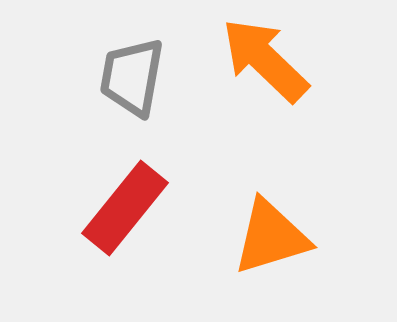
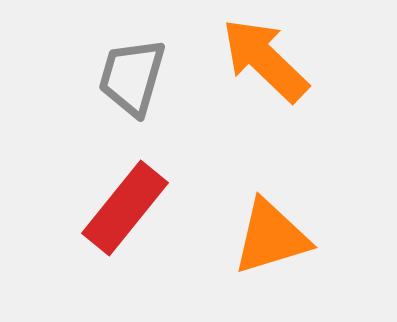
gray trapezoid: rotated 6 degrees clockwise
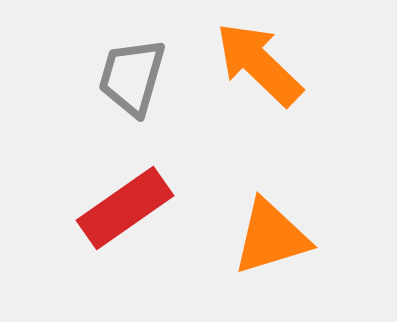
orange arrow: moved 6 px left, 4 px down
red rectangle: rotated 16 degrees clockwise
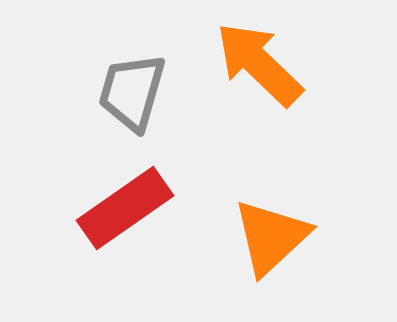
gray trapezoid: moved 15 px down
orange triangle: rotated 26 degrees counterclockwise
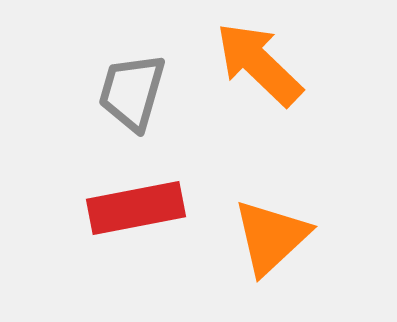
red rectangle: moved 11 px right; rotated 24 degrees clockwise
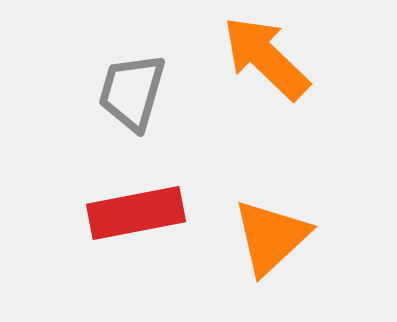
orange arrow: moved 7 px right, 6 px up
red rectangle: moved 5 px down
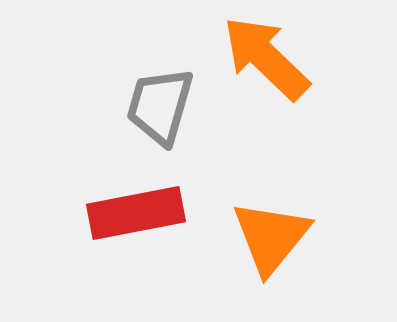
gray trapezoid: moved 28 px right, 14 px down
orange triangle: rotated 8 degrees counterclockwise
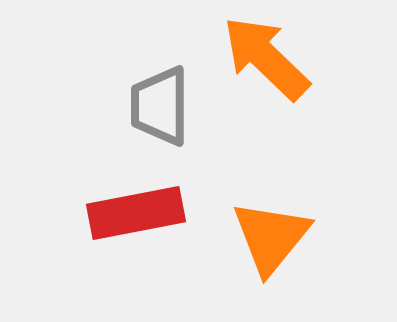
gray trapezoid: rotated 16 degrees counterclockwise
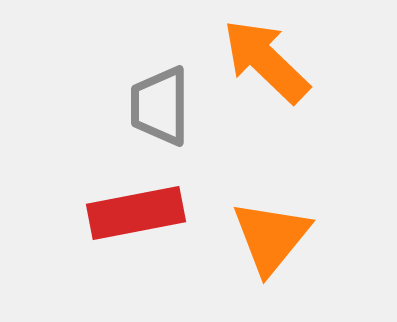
orange arrow: moved 3 px down
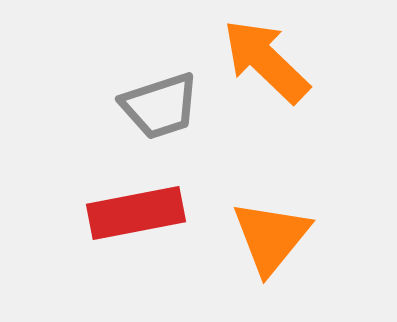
gray trapezoid: rotated 108 degrees counterclockwise
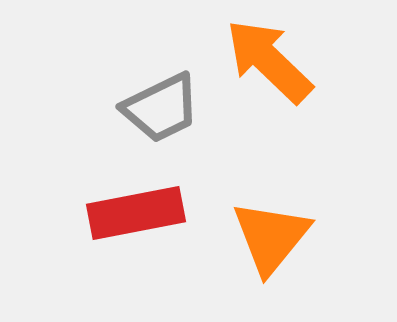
orange arrow: moved 3 px right
gray trapezoid: moved 1 px right, 2 px down; rotated 8 degrees counterclockwise
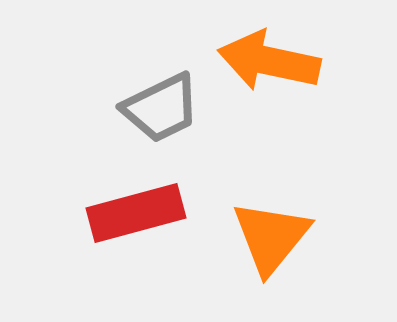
orange arrow: rotated 32 degrees counterclockwise
red rectangle: rotated 4 degrees counterclockwise
